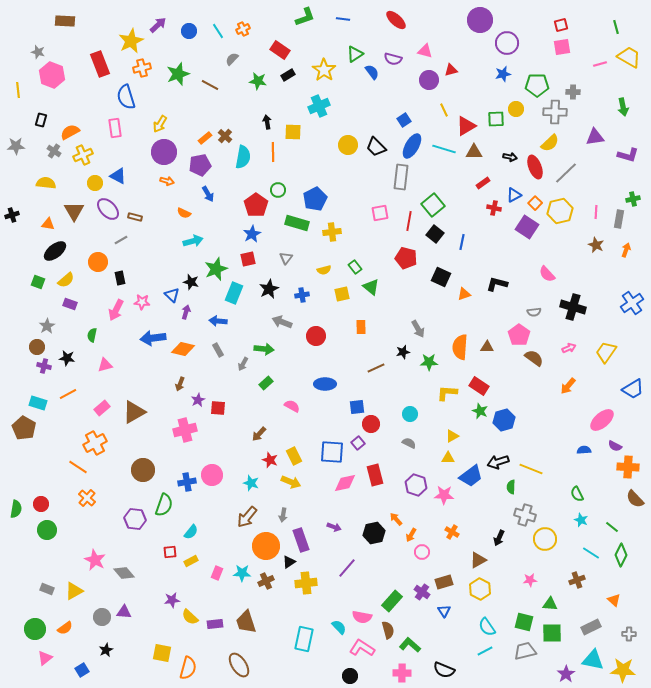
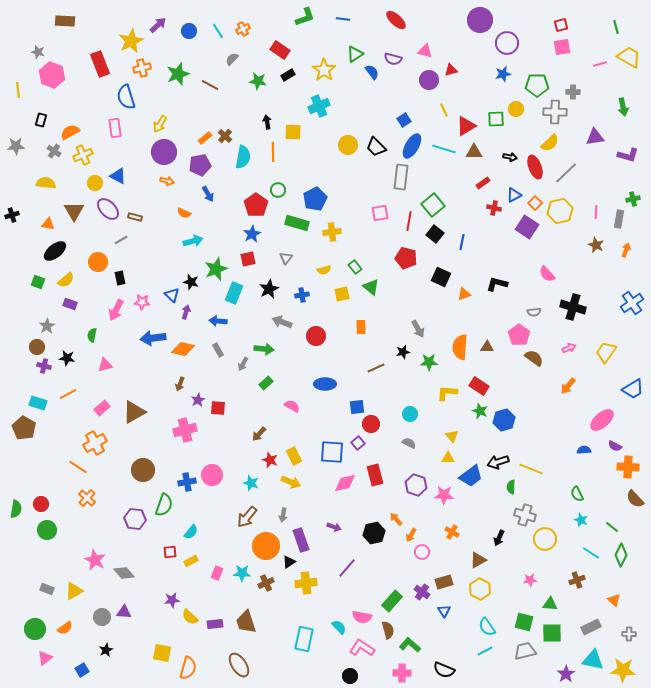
yellow triangle at (452, 436): rotated 40 degrees counterclockwise
brown cross at (266, 581): moved 2 px down
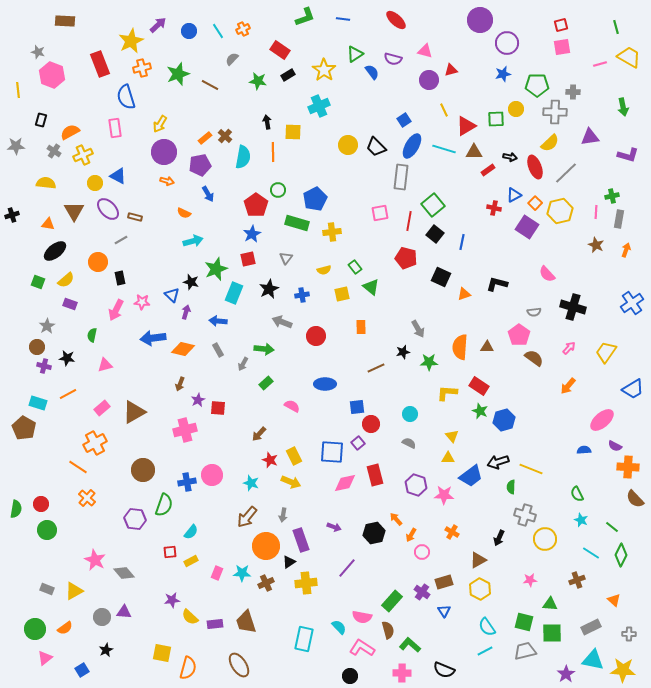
purple triangle at (595, 137): moved 5 px left
red rectangle at (483, 183): moved 5 px right, 13 px up
green cross at (633, 199): moved 21 px left, 3 px up
pink arrow at (569, 348): rotated 24 degrees counterclockwise
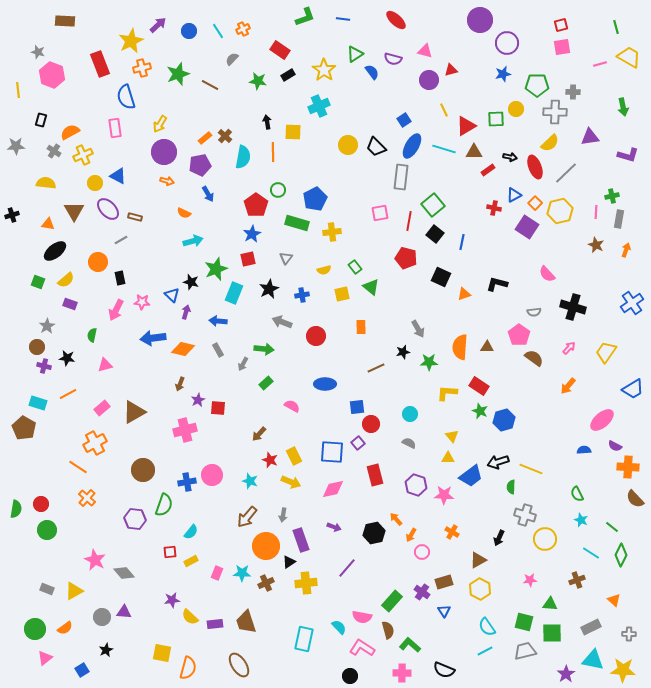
cyan star at (251, 483): moved 1 px left, 2 px up
pink diamond at (345, 483): moved 12 px left, 6 px down
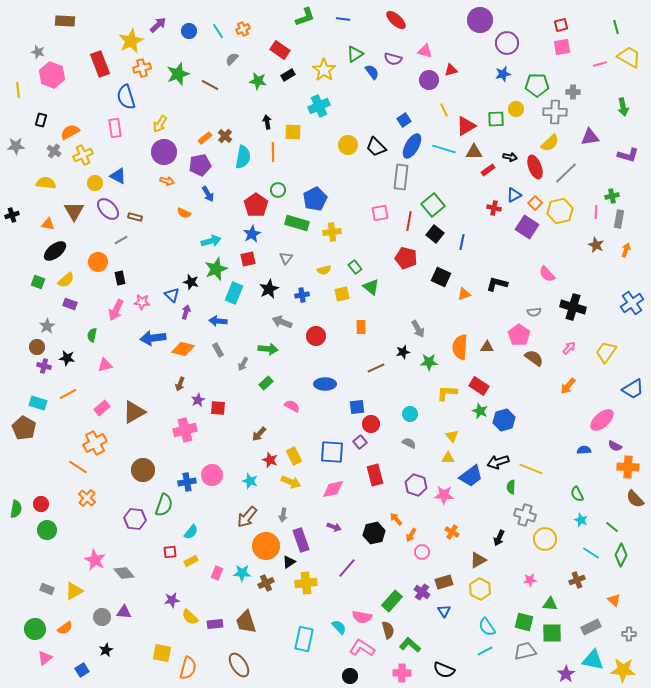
cyan arrow at (193, 241): moved 18 px right
green arrow at (264, 349): moved 4 px right
purple square at (358, 443): moved 2 px right, 1 px up
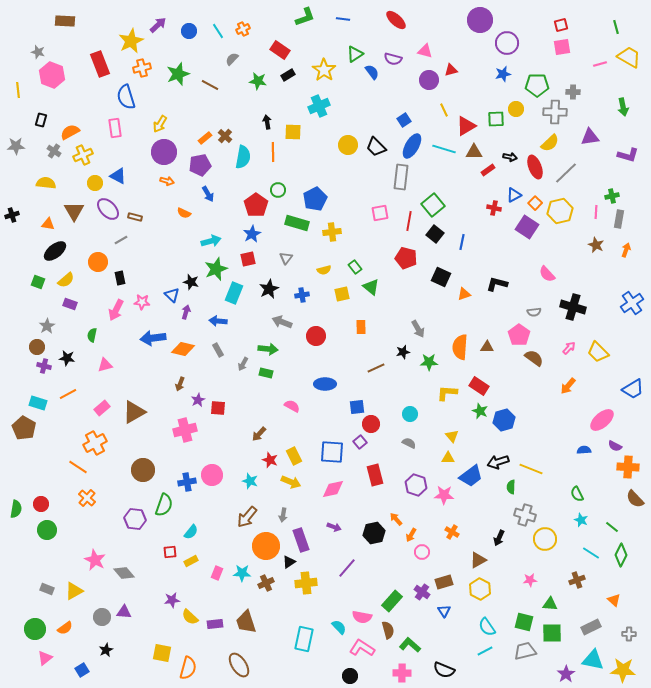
yellow trapezoid at (606, 352): moved 8 px left; rotated 80 degrees counterclockwise
green rectangle at (266, 383): moved 10 px up; rotated 56 degrees clockwise
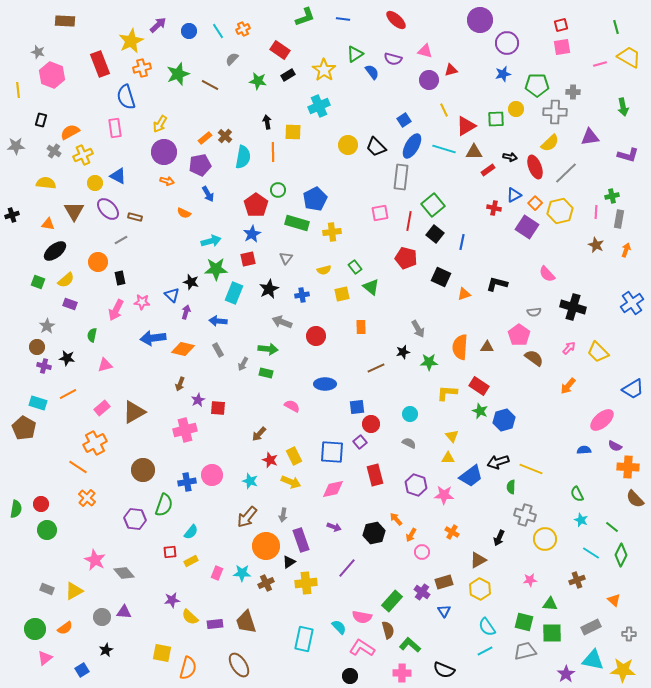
green star at (216, 269): rotated 20 degrees clockwise
